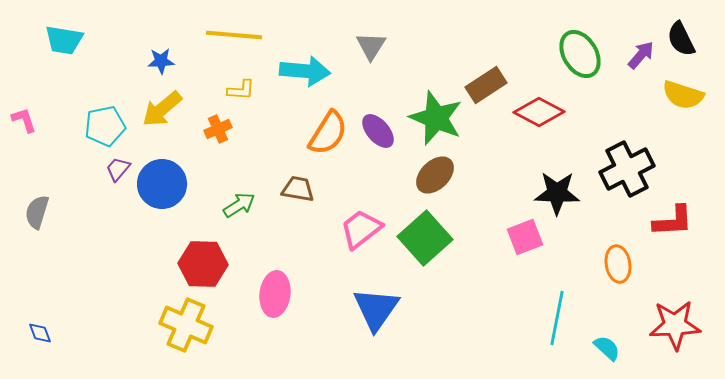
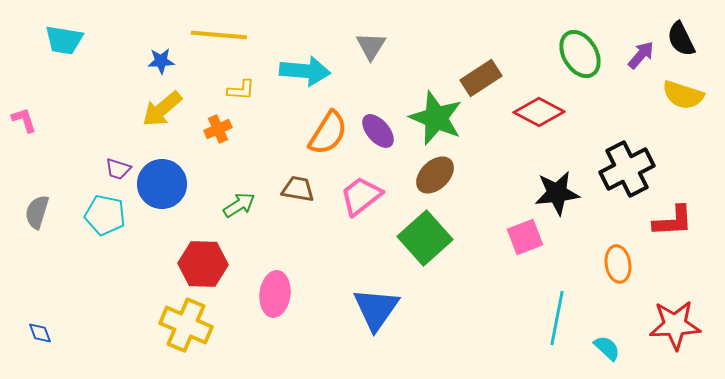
yellow line: moved 15 px left
brown rectangle: moved 5 px left, 7 px up
cyan pentagon: moved 89 px down; rotated 24 degrees clockwise
purple trapezoid: rotated 112 degrees counterclockwise
black star: rotated 9 degrees counterclockwise
pink trapezoid: moved 33 px up
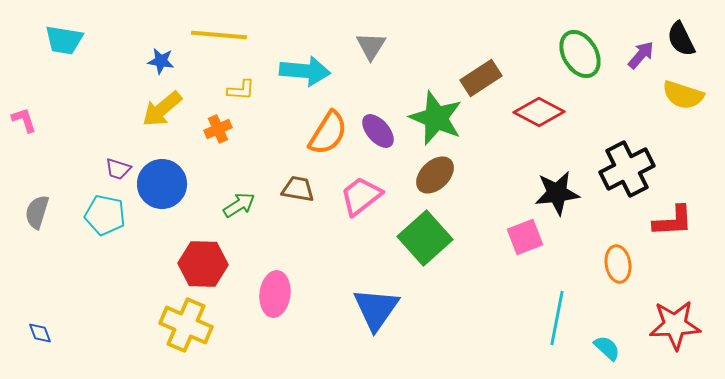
blue star: rotated 12 degrees clockwise
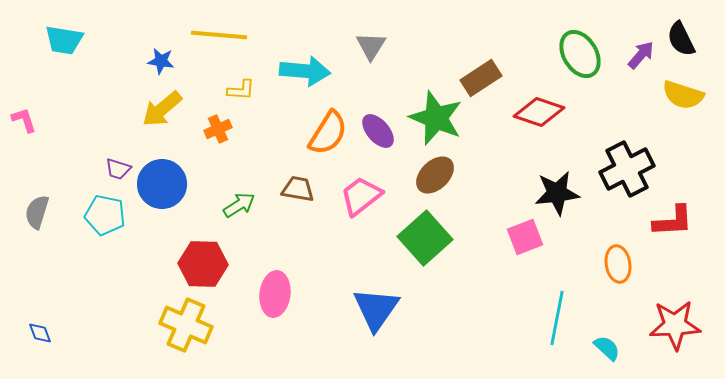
red diamond: rotated 9 degrees counterclockwise
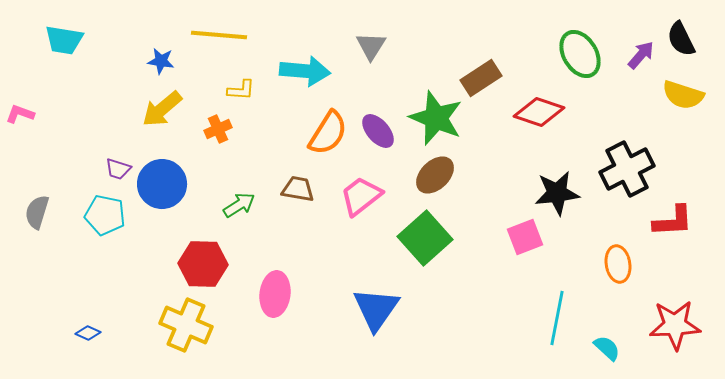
pink L-shape: moved 4 px left, 6 px up; rotated 52 degrees counterclockwise
blue diamond: moved 48 px right; rotated 45 degrees counterclockwise
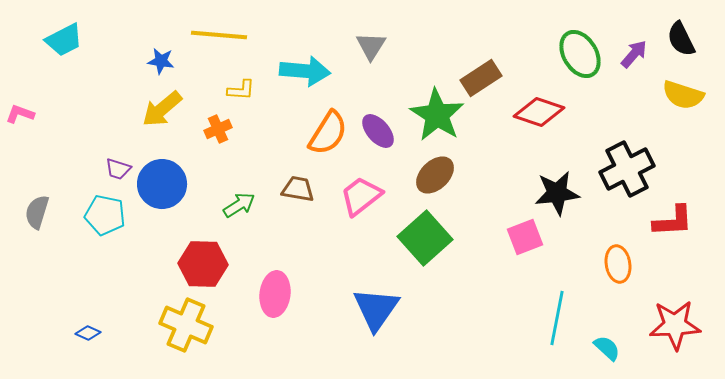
cyan trapezoid: rotated 36 degrees counterclockwise
purple arrow: moved 7 px left, 1 px up
green star: moved 1 px right, 3 px up; rotated 10 degrees clockwise
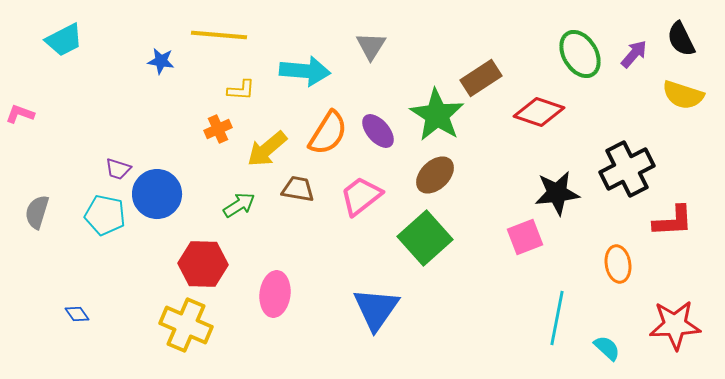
yellow arrow: moved 105 px right, 40 px down
blue circle: moved 5 px left, 10 px down
blue diamond: moved 11 px left, 19 px up; rotated 30 degrees clockwise
